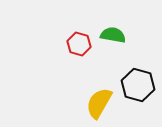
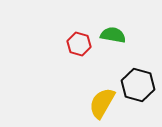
yellow semicircle: moved 3 px right
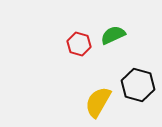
green semicircle: rotated 35 degrees counterclockwise
yellow semicircle: moved 4 px left, 1 px up
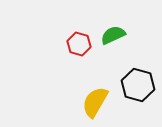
yellow semicircle: moved 3 px left
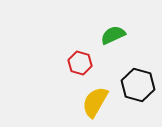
red hexagon: moved 1 px right, 19 px down
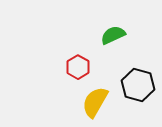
red hexagon: moved 2 px left, 4 px down; rotated 15 degrees clockwise
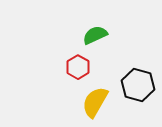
green semicircle: moved 18 px left
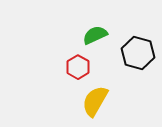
black hexagon: moved 32 px up
yellow semicircle: moved 1 px up
